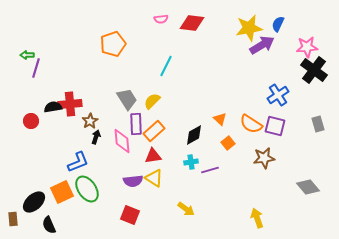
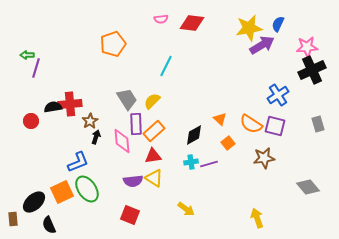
black cross at (314, 70): moved 2 px left; rotated 28 degrees clockwise
purple line at (210, 170): moved 1 px left, 6 px up
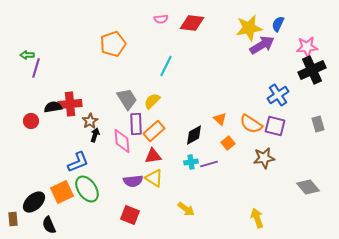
black arrow at (96, 137): moved 1 px left, 2 px up
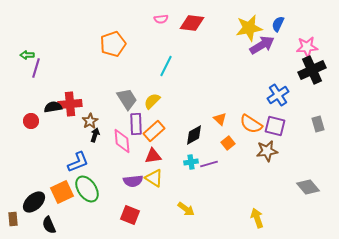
brown star at (264, 158): moved 3 px right, 7 px up
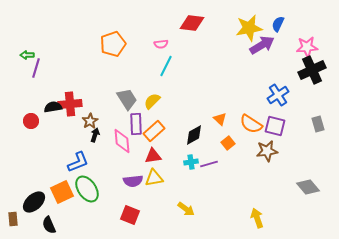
pink semicircle at (161, 19): moved 25 px down
yellow triangle at (154, 178): rotated 42 degrees counterclockwise
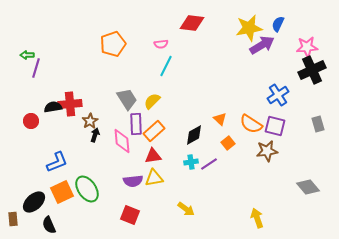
blue L-shape at (78, 162): moved 21 px left
purple line at (209, 164): rotated 18 degrees counterclockwise
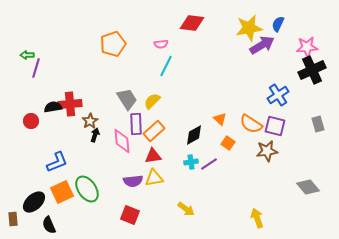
orange square at (228, 143): rotated 16 degrees counterclockwise
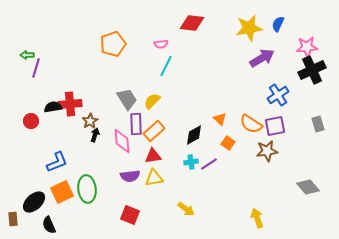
purple arrow at (262, 45): moved 13 px down
purple square at (275, 126): rotated 25 degrees counterclockwise
purple semicircle at (133, 181): moved 3 px left, 5 px up
green ellipse at (87, 189): rotated 28 degrees clockwise
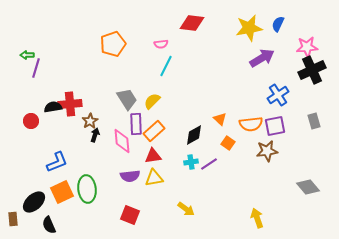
orange semicircle at (251, 124): rotated 40 degrees counterclockwise
gray rectangle at (318, 124): moved 4 px left, 3 px up
